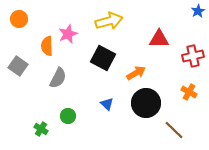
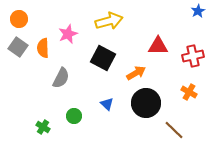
red triangle: moved 1 px left, 7 px down
orange semicircle: moved 4 px left, 2 px down
gray square: moved 19 px up
gray semicircle: moved 3 px right
green circle: moved 6 px right
green cross: moved 2 px right, 2 px up
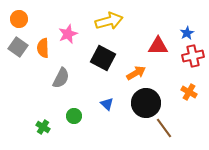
blue star: moved 11 px left, 22 px down
brown line: moved 10 px left, 2 px up; rotated 10 degrees clockwise
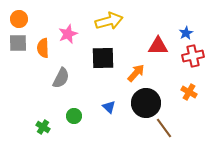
blue star: moved 1 px left
gray square: moved 4 px up; rotated 36 degrees counterclockwise
black square: rotated 30 degrees counterclockwise
orange arrow: rotated 18 degrees counterclockwise
blue triangle: moved 2 px right, 3 px down
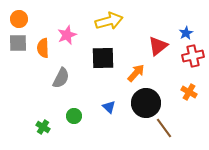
pink star: moved 1 px left, 1 px down
red triangle: rotated 40 degrees counterclockwise
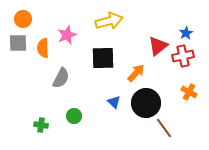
orange circle: moved 4 px right
red cross: moved 10 px left
blue triangle: moved 5 px right, 5 px up
green cross: moved 2 px left, 2 px up; rotated 24 degrees counterclockwise
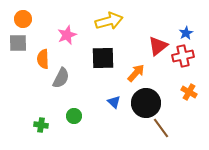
orange semicircle: moved 11 px down
brown line: moved 3 px left
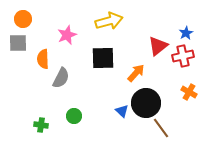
blue triangle: moved 8 px right, 9 px down
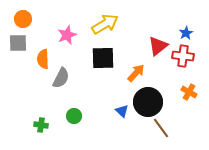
yellow arrow: moved 4 px left, 3 px down; rotated 16 degrees counterclockwise
red cross: rotated 20 degrees clockwise
black circle: moved 2 px right, 1 px up
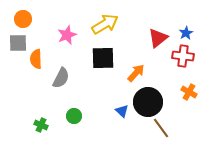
red triangle: moved 8 px up
orange semicircle: moved 7 px left
green cross: rotated 16 degrees clockwise
